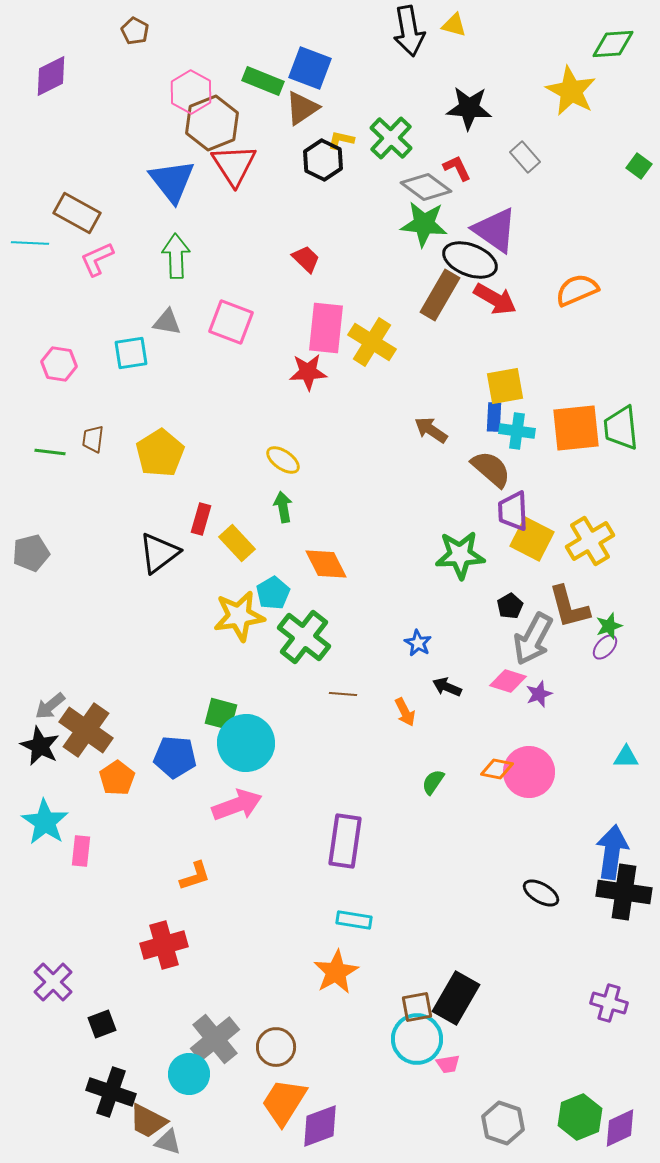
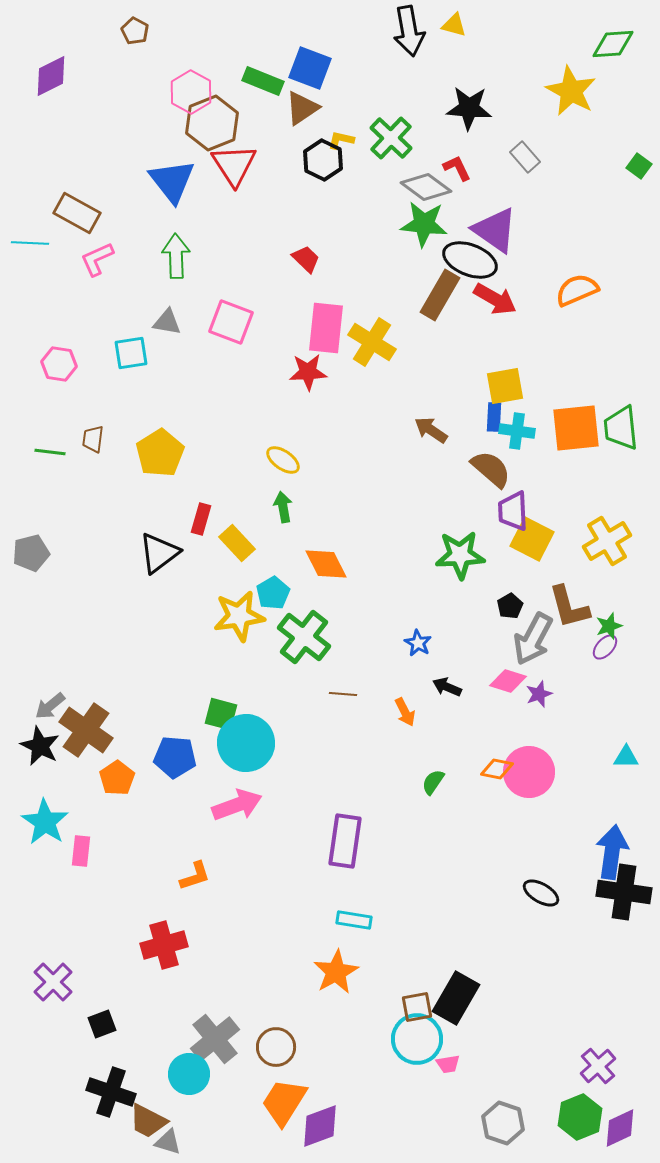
yellow cross at (590, 541): moved 17 px right
purple cross at (609, 1003): moved 11 px left, 63 px down; rotated 33 degrees clockwise
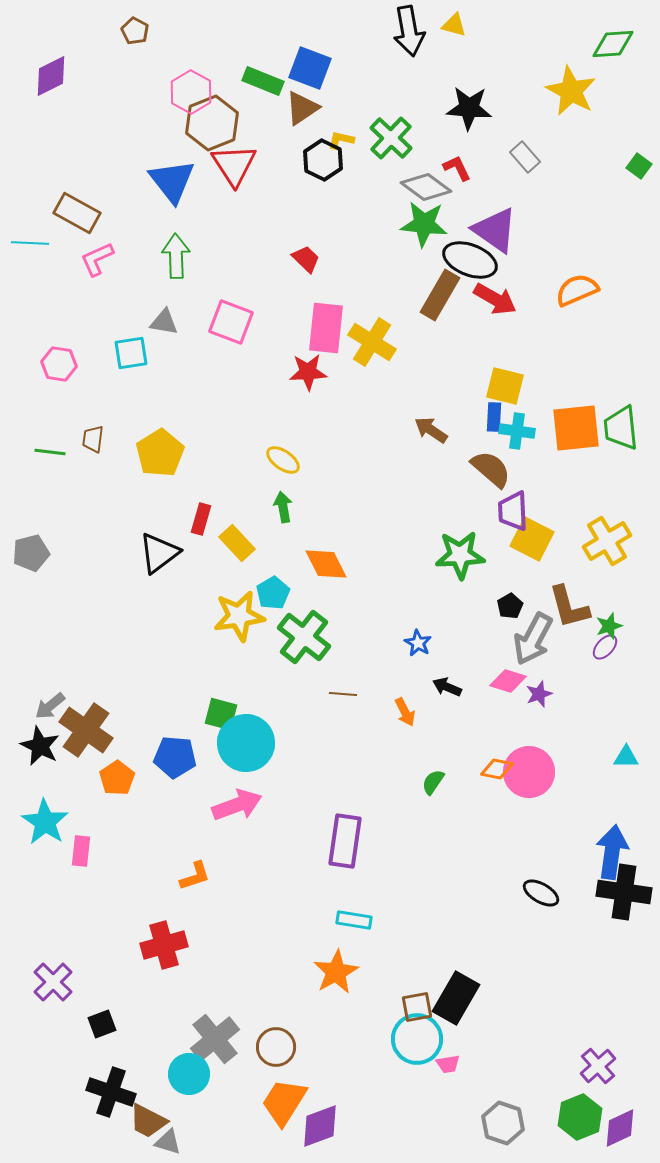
gray triangle at (167, 322): moved 3 px left
yellow square at (505, 386): rotated 24 degrees clockwise
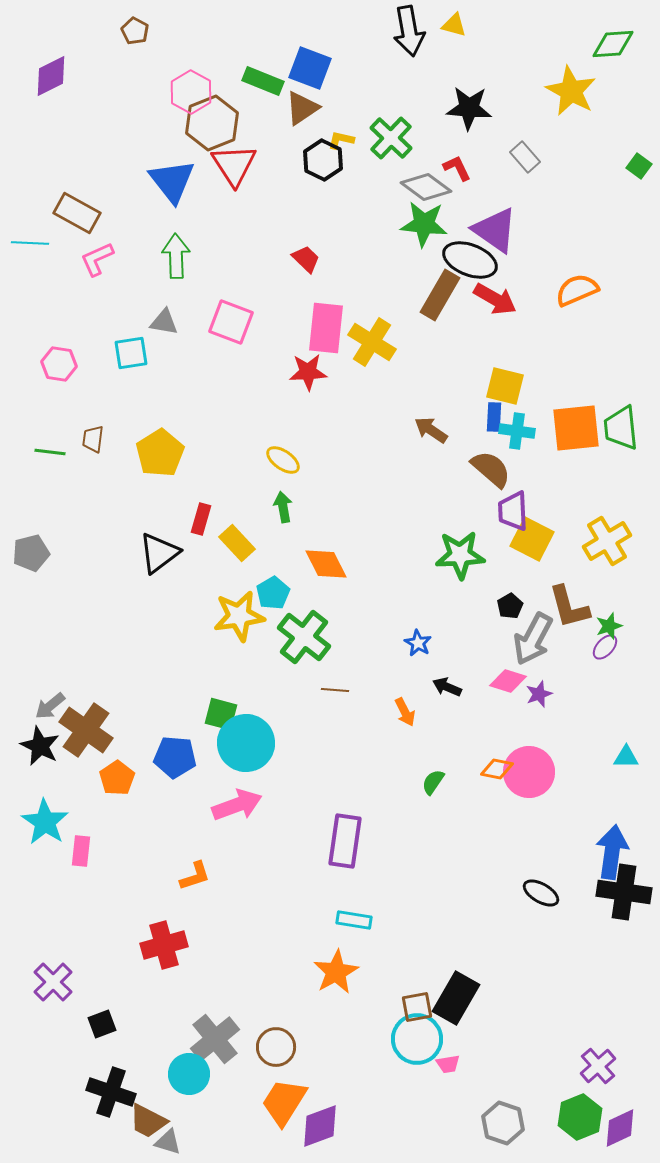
brown line at (343, 694): moved 8 px left, 4 px up
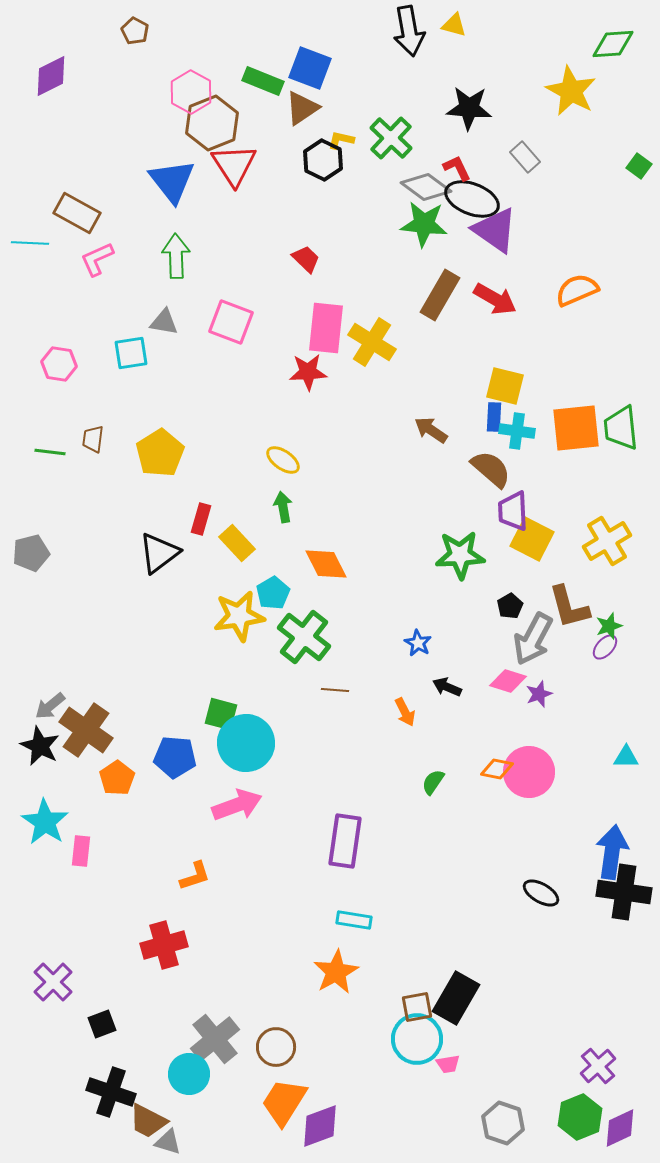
black ellipse at (470, 260): moved 2 px right, 61 px up
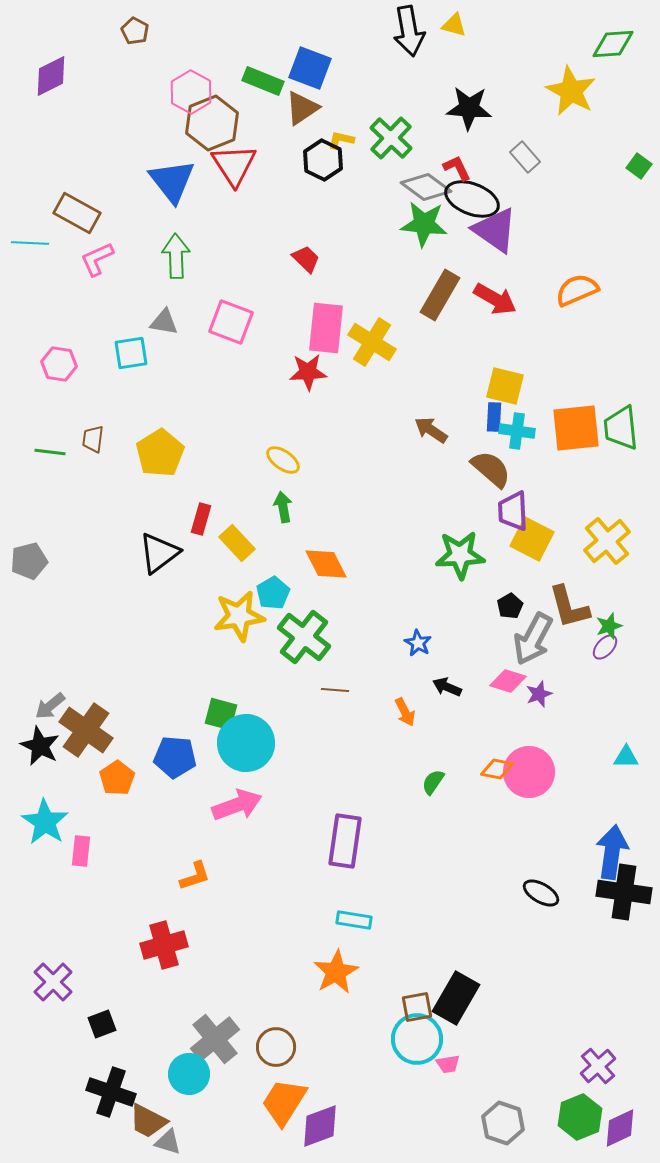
yellow cross at (607, 541): rotated 9 degrees counterclockwise
gray pentagon at (31, 553): moved 2 px left, 8 px down
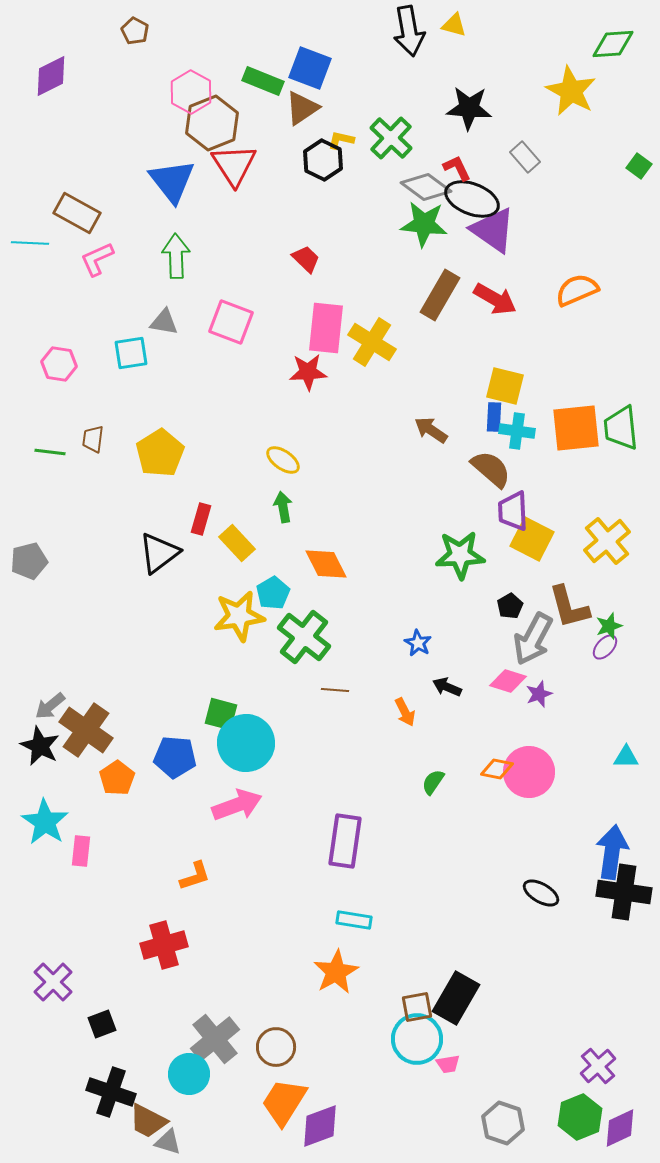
purple triangle at (495, 230): moved 2 px left
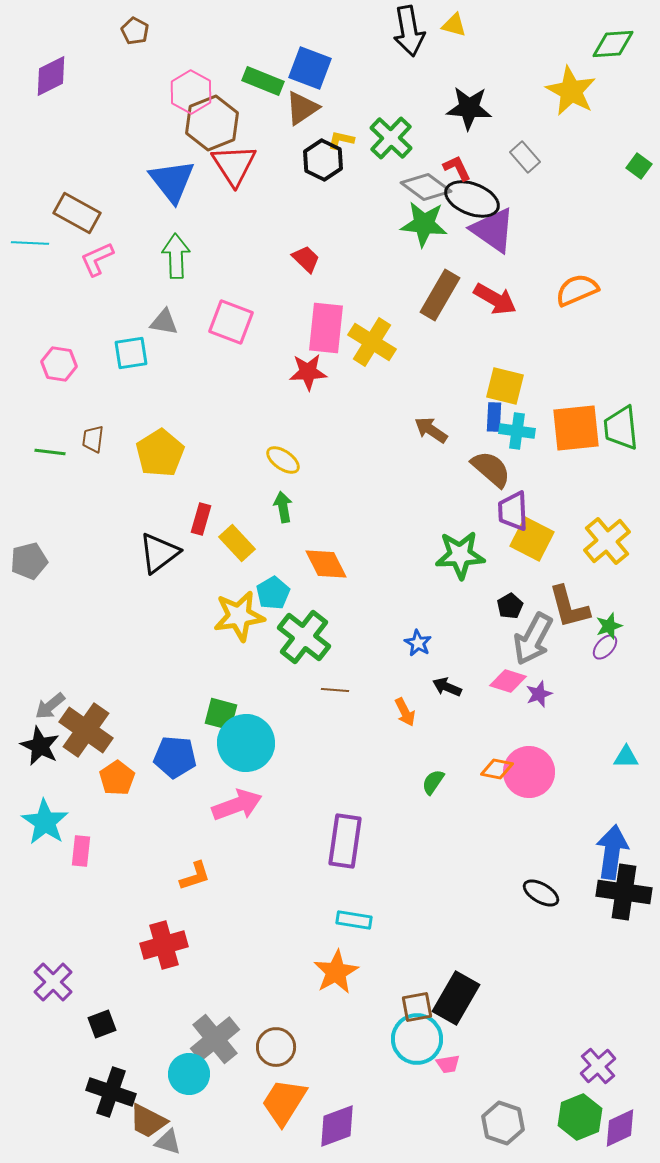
purple diamond at (320, 1126): moved 17 px right
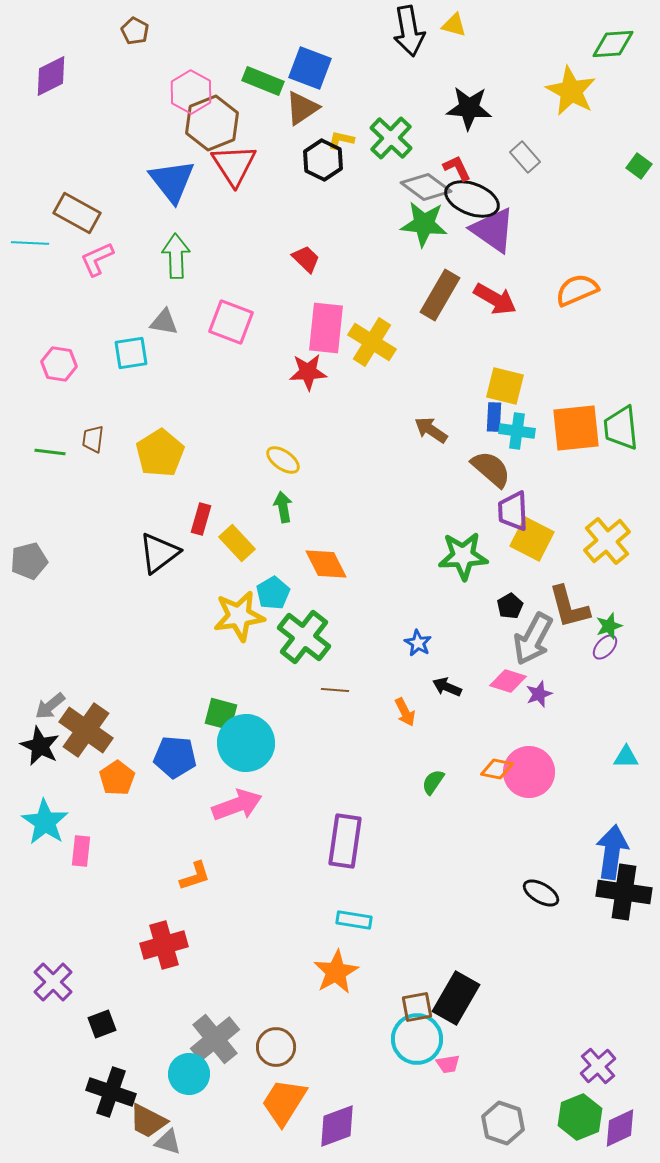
green star at (460, 555): moved 3 px right, 1 px down
